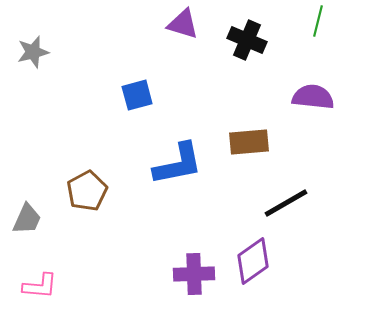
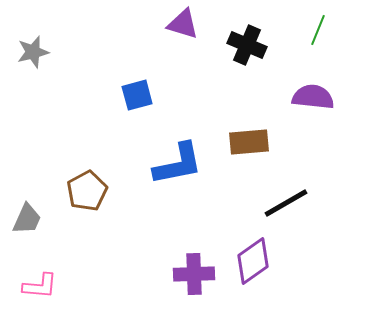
green line: moved 9 px down; rotated 8 degrees clockwise
black cross: moved 5 px down
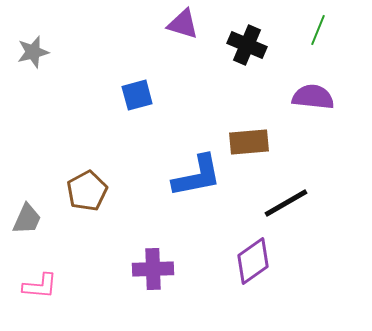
blue L-shape: moved 19 px right, 12 px down
purple cross: moved 41 px left, 5 px up
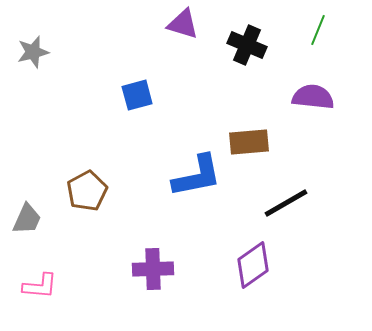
purple diamond: moved 4 px down
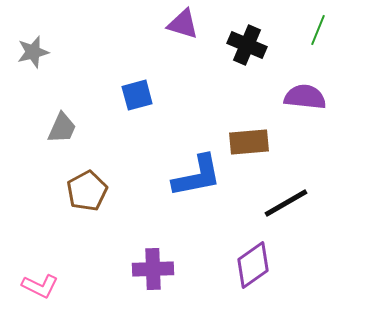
purple semicircle: moved 8 px left
gray trapezoid: moved 35 px right, 91 px up
pink L-shape: rotated 21 degrees clockwise
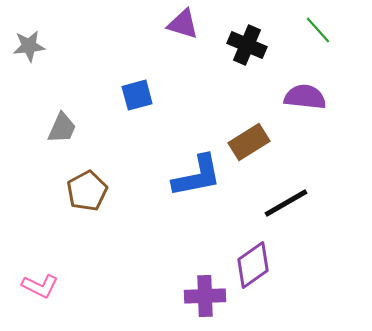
green line: rotated 64 degrees counterclockwise
gray star: moved 4 px left, 6 px up; rotated 8 degrees clockwise
brown rectangle: rotated 27 degrees counterclockwise
purple cross: moved 52 px right, 27 px down
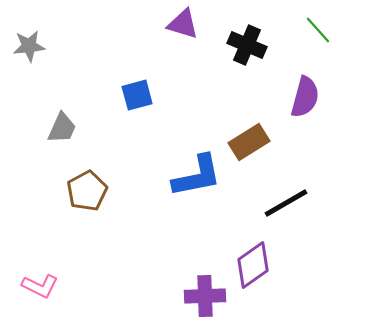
purple semicircle: rotated 99 degrees clockwise
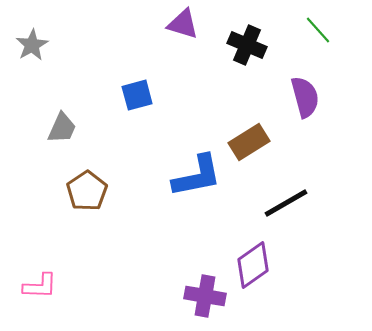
gray star: moved 3 px right, 1 px up; rotated 24 degrees counterclockwise
purple semicircle: rotated 30 degrees counterclockwise
brown pentagon: rotated 6 degrees counterclockwise
pink L-shape: rotated 24 degrees counterclockwise
purple cross: rotated 12 degrees clockwise
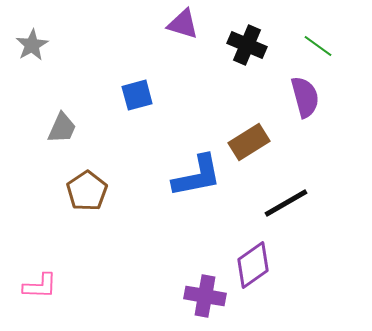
green line: moved 16 px down; rotated 12 degrees counterclockwise
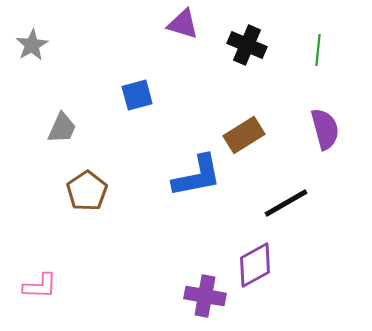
green line: moved 4 px down; rotated 60 degrees clockwise
purple semicircle: moved 20 px right, 32 px down
brown rectangle: moved 5 px left, 7 px up
purple diamond: moved 2 px right; rotated 6 degrees clockwise
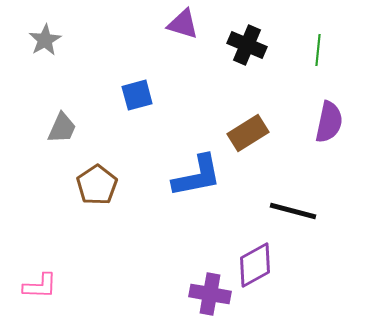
gray star: moved 13 px right, 5 px up
purple semicircle: moved 4 px right, 7 px up; rotated 27 degrees clockwise
brown rectangle: moved 4 px right, 2 px up
brown pentagon: moved 10 px right, 6 px up
black line: moved 7 px right, 8 px down; rotated 45 degrees clockwise
purple cross: moved 5 px right, 2 px up
